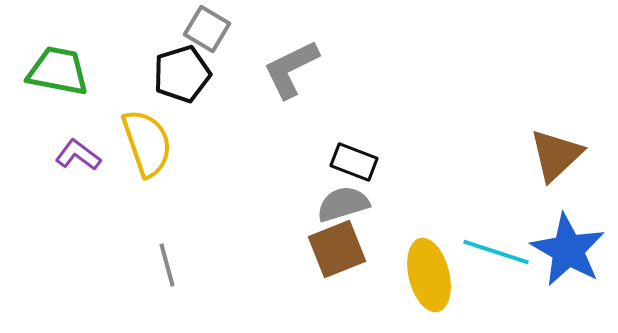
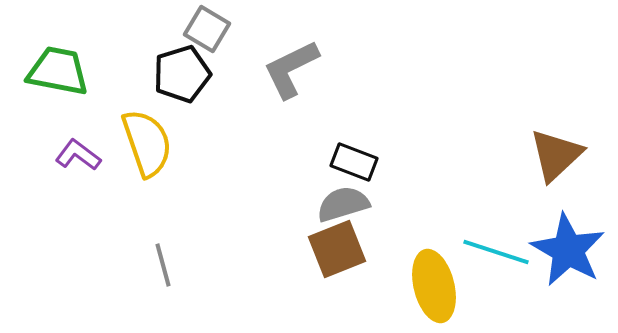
gray line: moved 4 px left
yellow ellipse: moved 5 px right, 11 px down
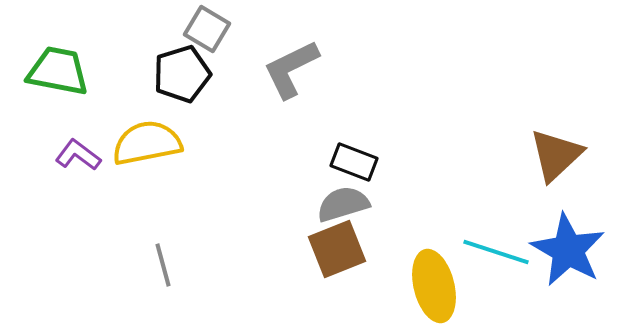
yellow semicircle: rotated 82 degrees counterclockwise
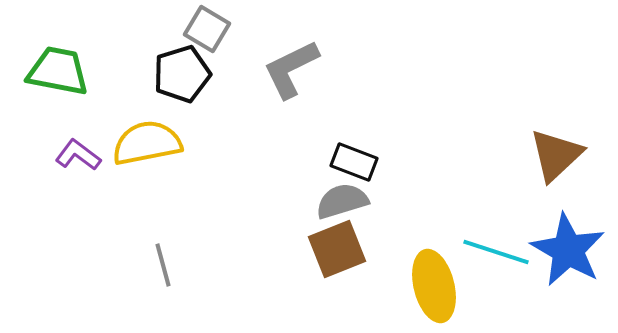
gray semicircle: moved 1 px left, 3 px up
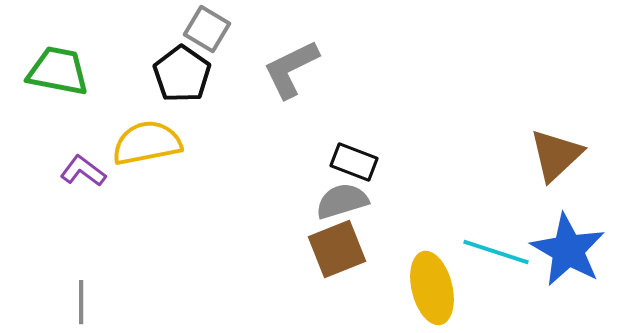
black pentagon: rotated 20 degrees counterclockwise
purple L-shape: moved 5 px right, 16 px down
gray line: moved 82 px left, 37 px down; rotated 15 degrees clockwise
yellow ellipse: moved 2 px left, 2 px down
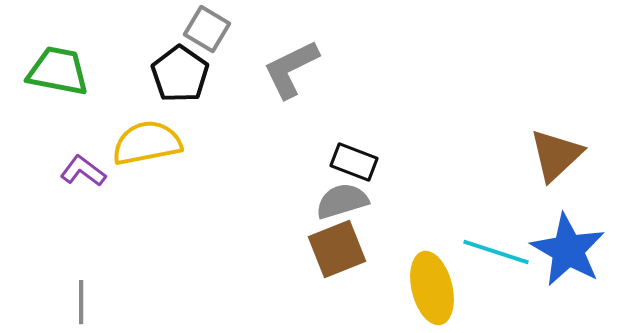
black pentagon: moved 2 px left
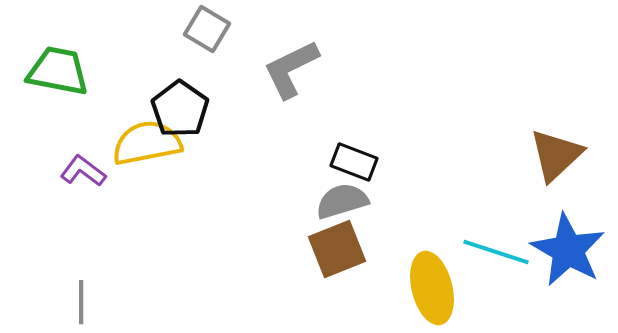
black pentagon: moved 35 px down
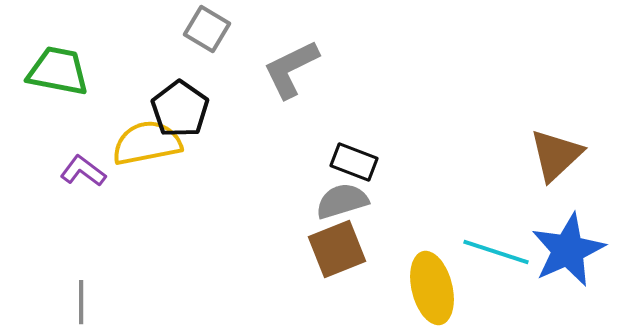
blue star: rotated 18 degrees clockwise
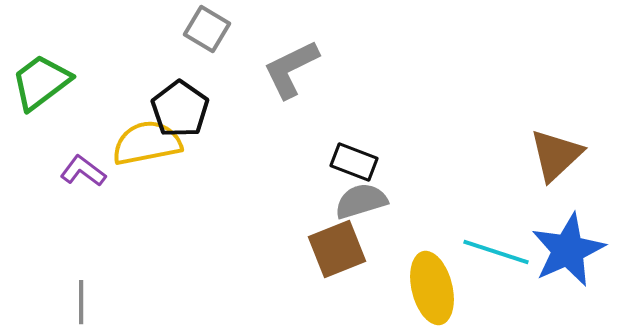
green trapezoid: moved 17 px left, 11 px down; rotated 48 degrees counterclockwise
gray semicircle: moved 19 px right
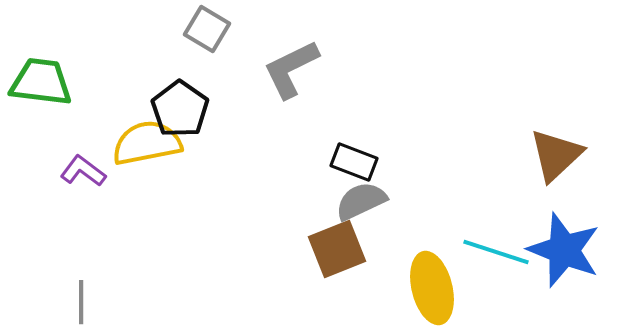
green trapezoid: rotated 44 degrees clockwise
gray semicircle: rotated 8 degrees counterclockwise
blue star: moved 4 px left; rotated 26 degrees counterclockwise
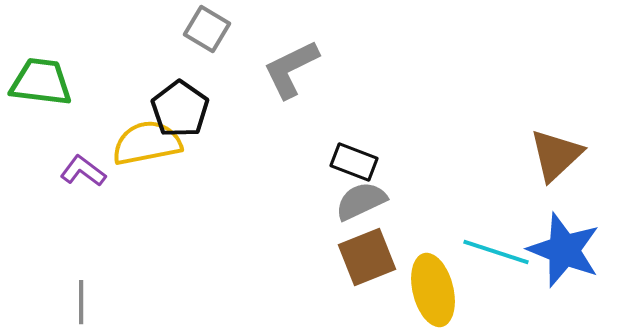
brown square: moved 30 px right, 8 px down
yellow ellipse: moved 1 px right, 2 px down
